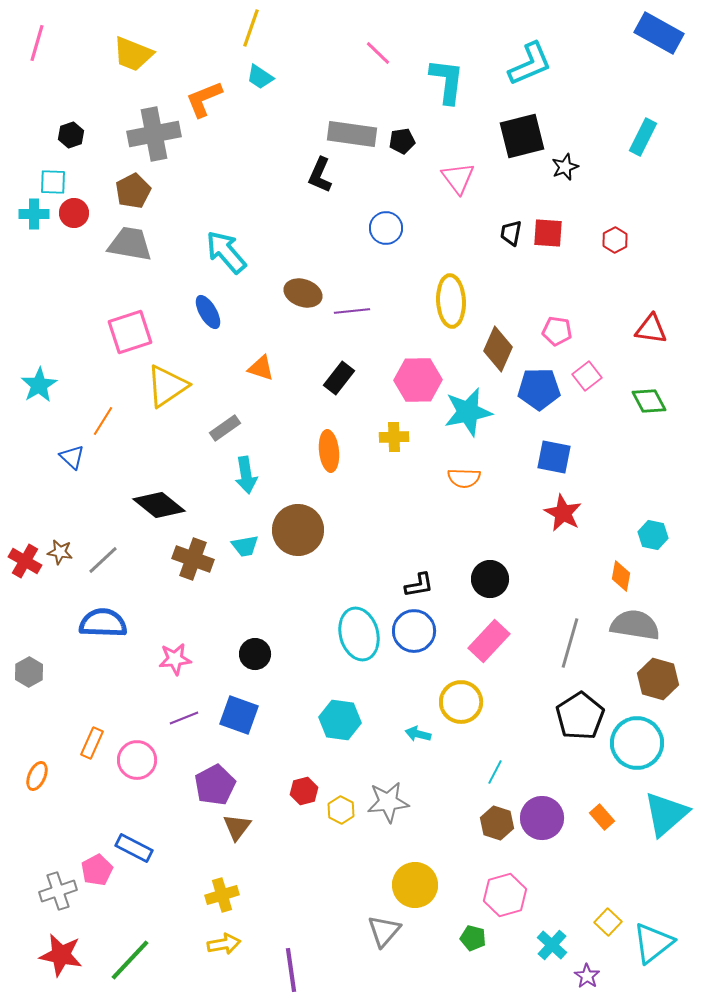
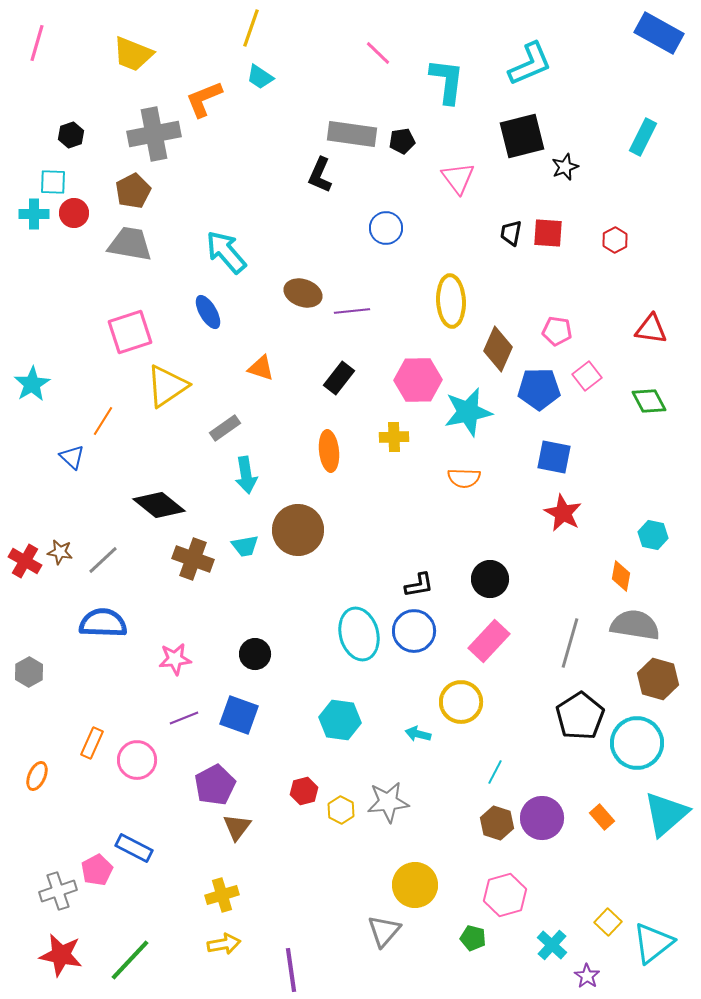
cyan star at (39, 385): moved 7 px left, 1 px up
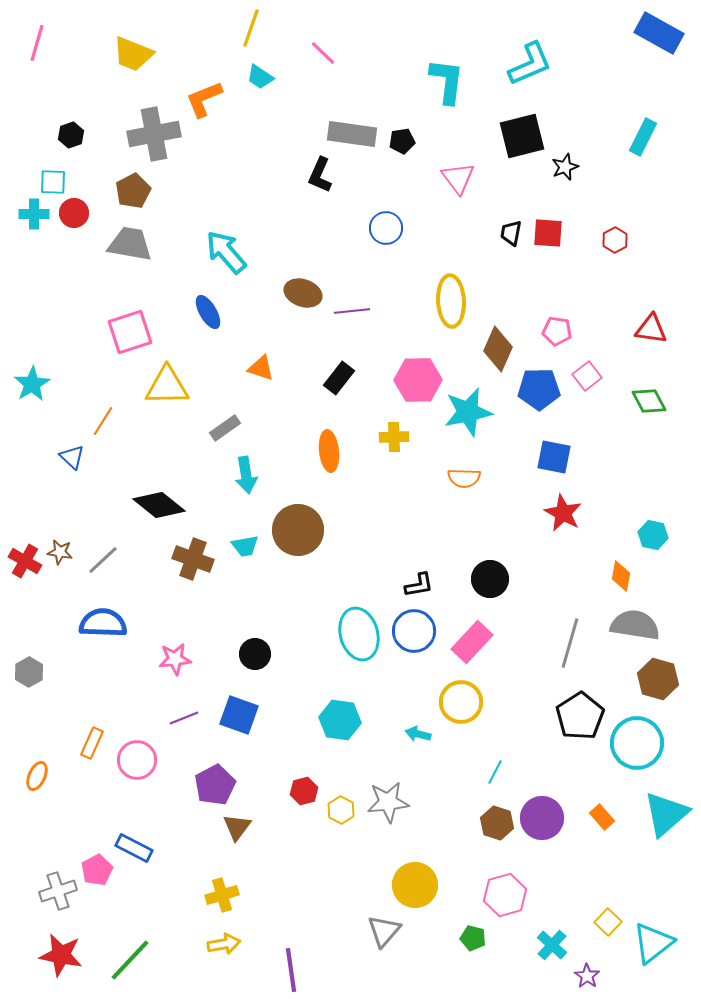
pink line at (378, 53): moved 55 px left
yellow triangle at (167, 386): rotated 33 degrees clockwise
pink rectangle at (489, 641): moved 17 px left, 1 px down
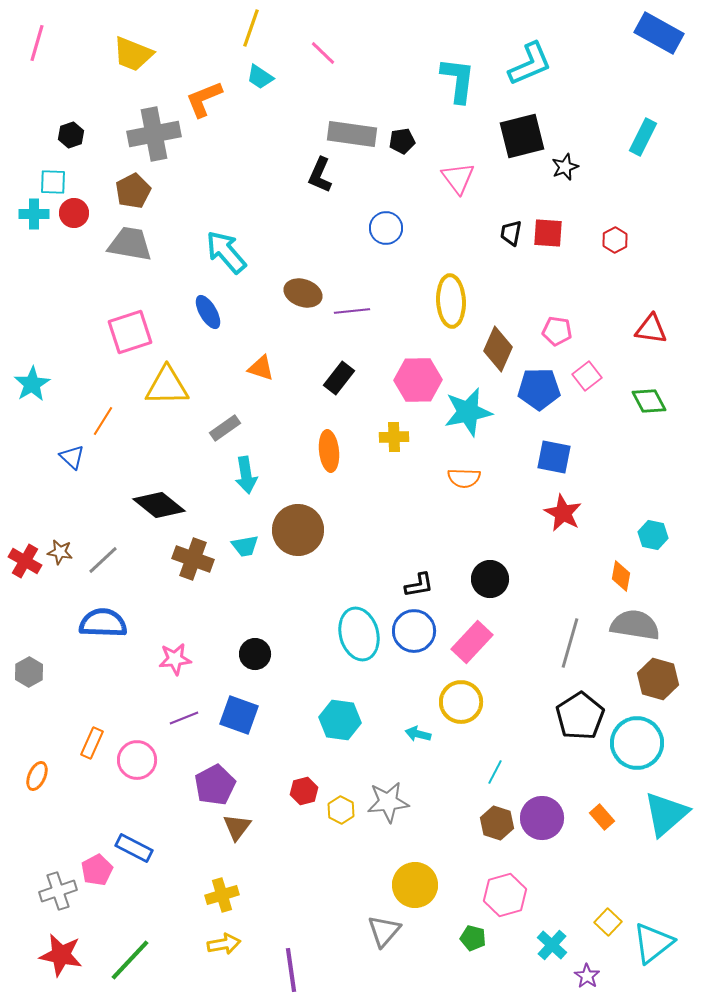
cyan L-shape at (447, 81): moved 11 px right, 1 px up
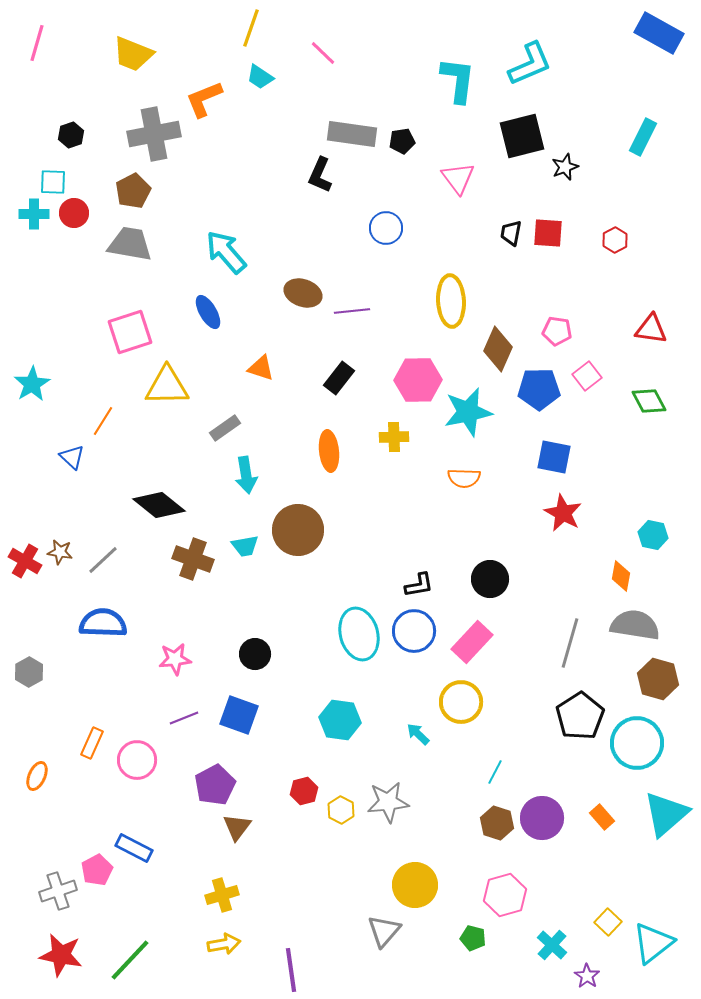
cyan arrow at (418, 734): rotated 30 degrees clockwise
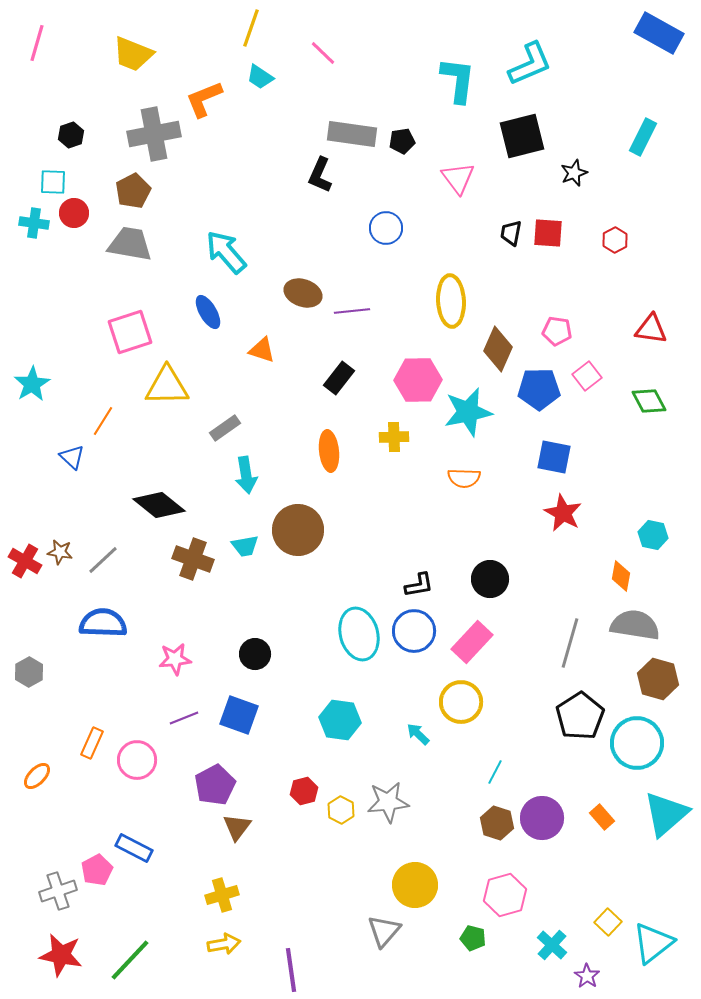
black star at (565, 167): moved 9 px right, 6 px down
cyan cross at (34, 214): moved 9 px down; rotated 8 degrees clockwise
orange triangle at (261, 368): moved 1 px right, 18 px up
orange ellipse at (37, 776): rotated 20 degrees clockwise
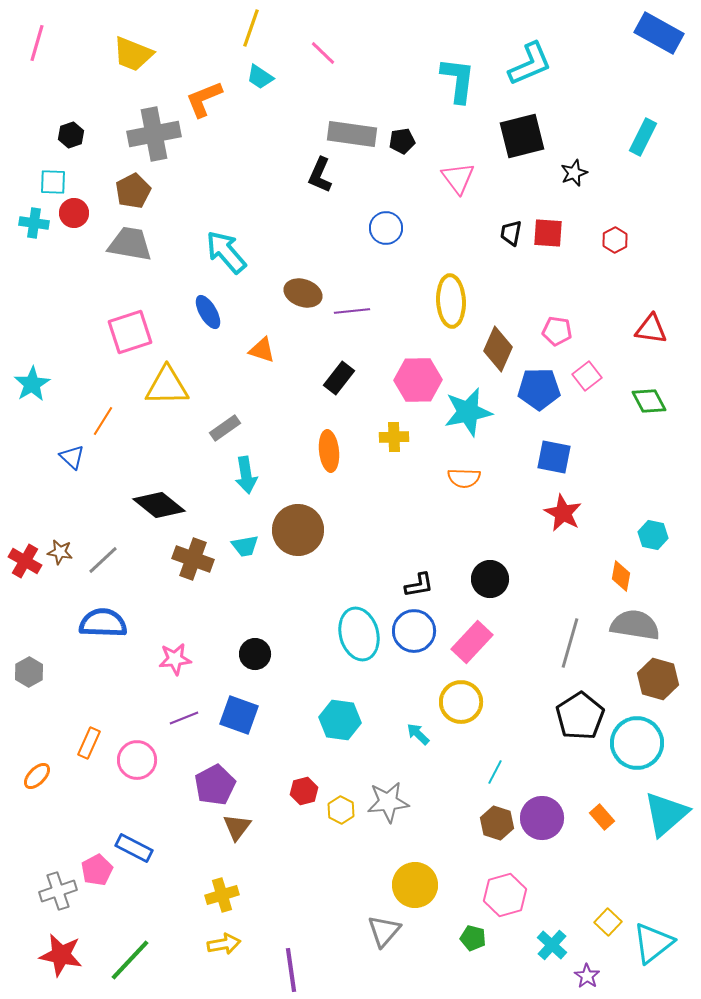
orange rectangle at (92, 743): moved 3 px left
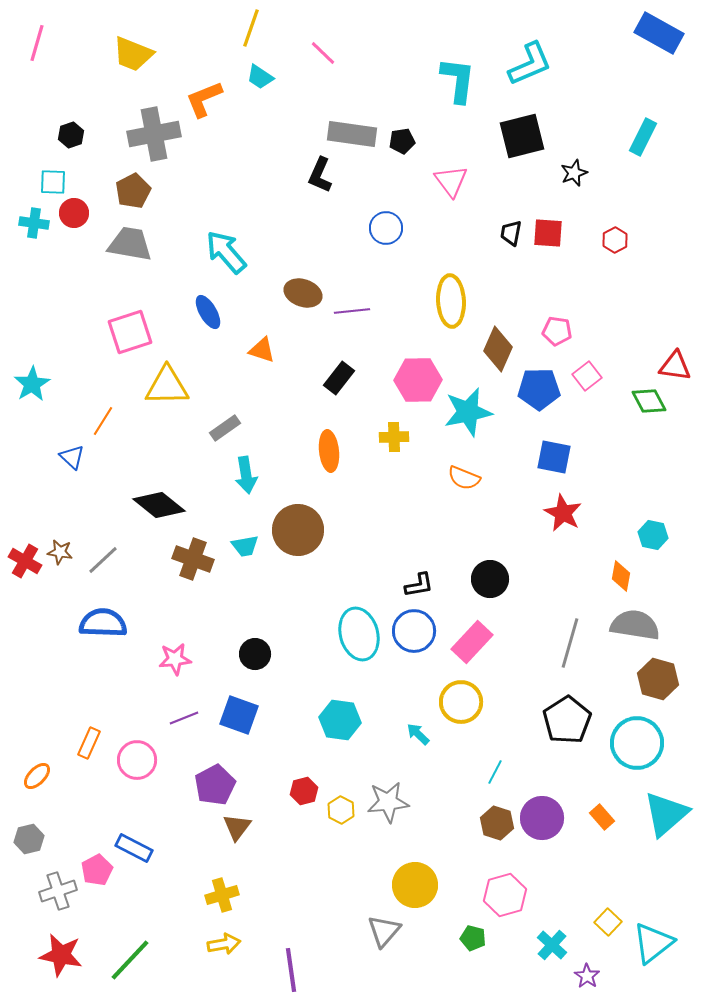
pink triangle at (458, 178): moved 7 px left, 3 px down
red triangle at (651, 329): moved 24 px right, 37 px down
orange semicircle at (464, 478): rotated 20 degrees clockwise
gray hexagon at (29, 672): moved 167 px down; rotated 16 degrees clockwise
black pentagon at (580, 716): moved 13 px left, 4 px down
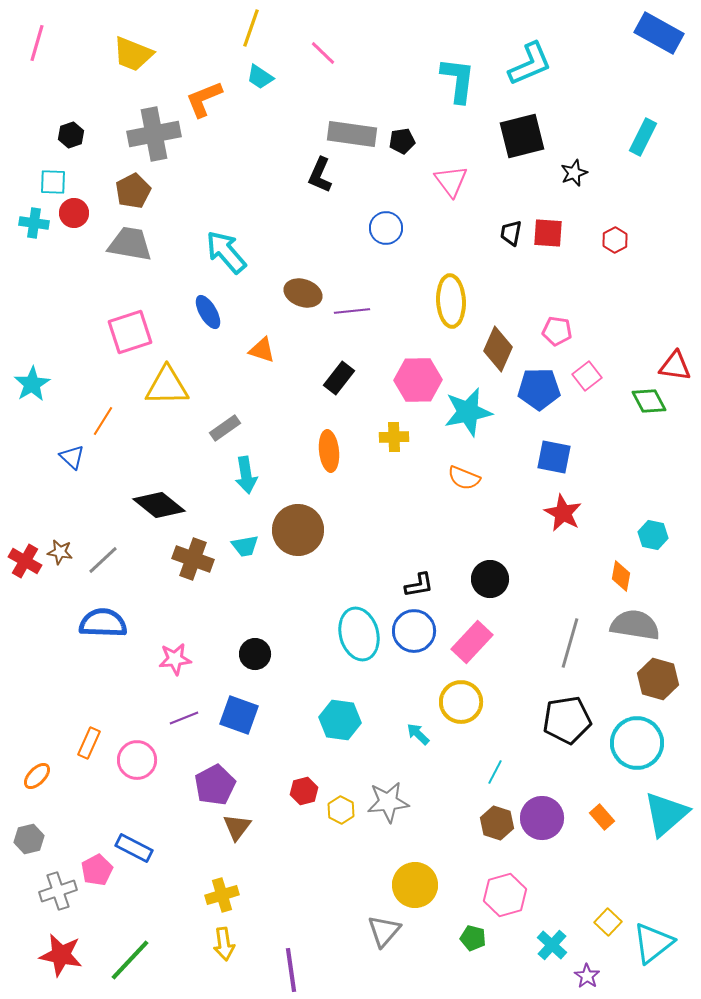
black pentagon at (567, 720): rotated 24 degrees clockwise
yellow arrow at (224, 944): rotated 92 degrees clockwise
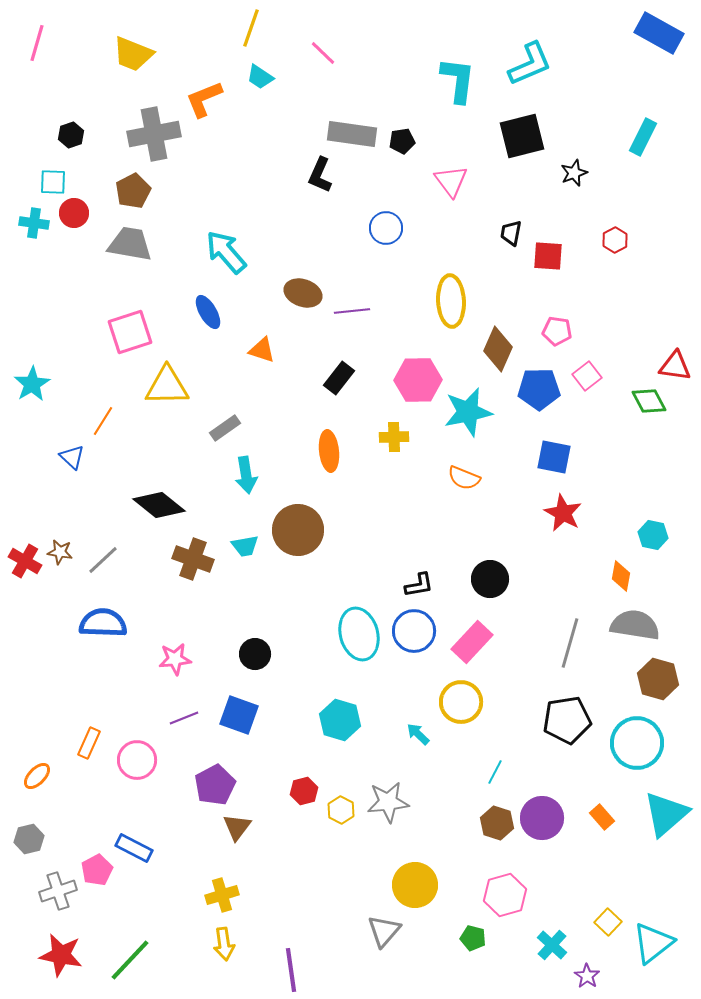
red square at (548, 233): moved 23 px down
cyan hexagon at (340, 720): rotated 9 degrees clockwise
